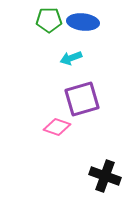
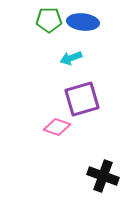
black cross: moved 2 px left
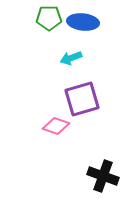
green pentagon: moved 2 px up
pink diamond: moved 1 px left, 1 px up
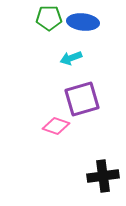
black cross: rotated 28 degrees counterclockwise
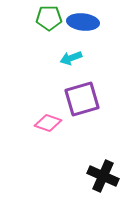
pink diamond: moved 8 px left, 3 px up
black cross: rotated 32 degrees clockwise
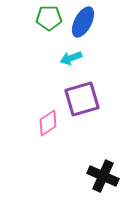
blue ellipse: rotated 68 degrees counterclockwise
pink diamond: rotated 52 degrees counterclockwise
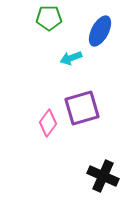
blue ellipse: moved 17 px right, 9 px down
purple square: moved 9 px down
pink diamond: rotated 20 degrees counterclockwise
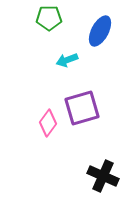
cyan arrow: moved 4 px left, 2 px down
